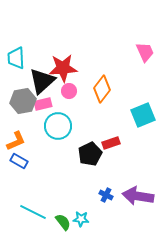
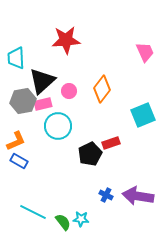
red star: moved 3 px right, 28 px up
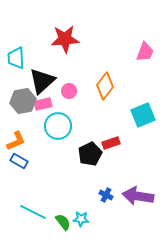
red star: moved 1 px left, 1 px up
pink trapezoid: rotated 45 degrees clockwise
orange diamond: moved 3 px right, 3 px up
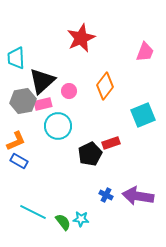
red star: moved 16 px right, 1 px up; rotated 20 degrees counterclockwise
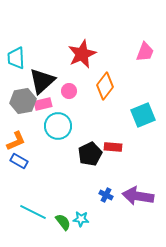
red star: moved 1 px right, 16 px down
red rectangle: moved 2 px right, 4 px down; rotated 24 degrees clockwise
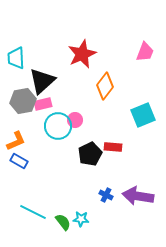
pink circle: moved 6 px right, 29 px down
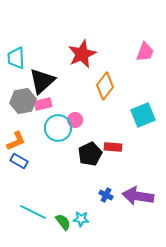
cyan circle: moved 2 px down
